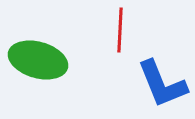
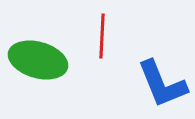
red line: moved 18 px left, 6 px down
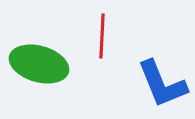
green ellipse: moved 1 px right, 4 px down
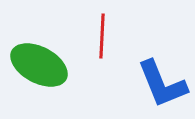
green ellipse: moved 1 px down; rotated 12 degrees clockwise
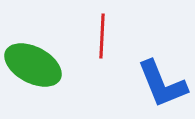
green ellipse: moved 6 px left
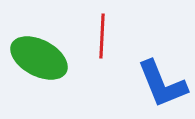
green ellipse: moved 6 px right, 7 px up
